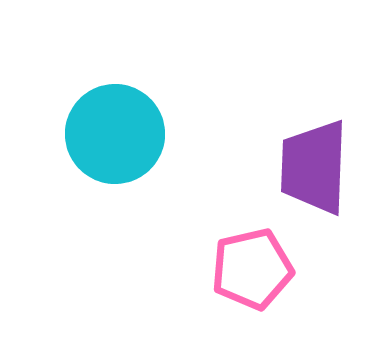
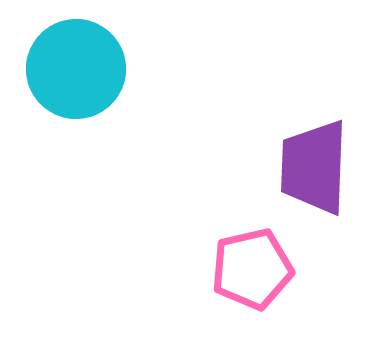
cyan circle: moved 39 px left, 65 px up
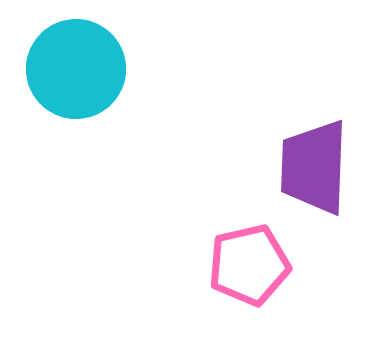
pink pentagon: moved 3 px left, 4 px up
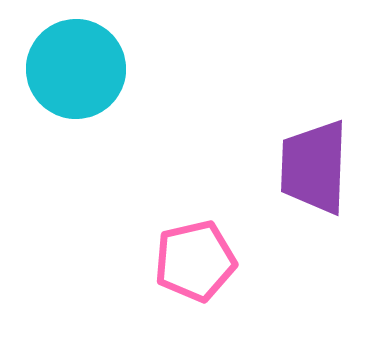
pink pentagon: moved 54 px left, 4 px up
